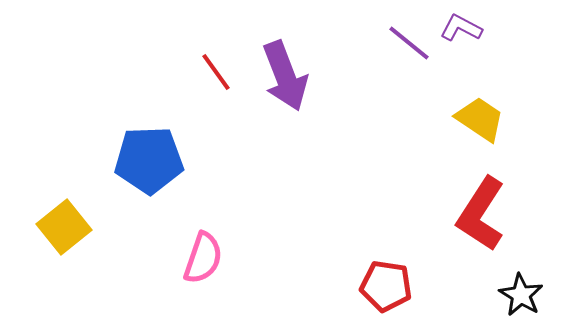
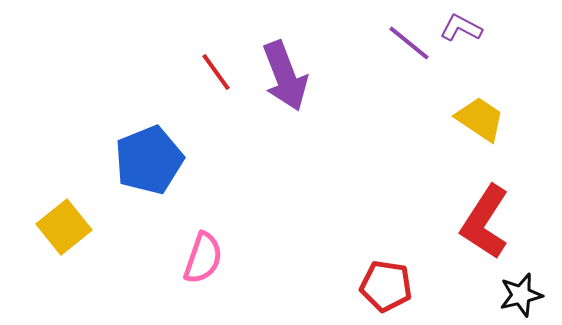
blue pentagon: rotated 20 degrees counterclockwise
red L-shape: moved 4 px right, 8 px down
black star: rotated 27 degrees clockwise
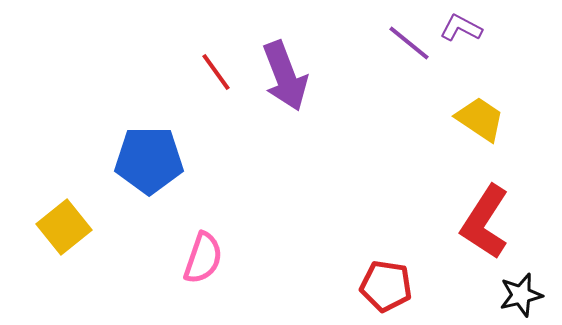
blue pentagon: rotated 22 degrees clockwise
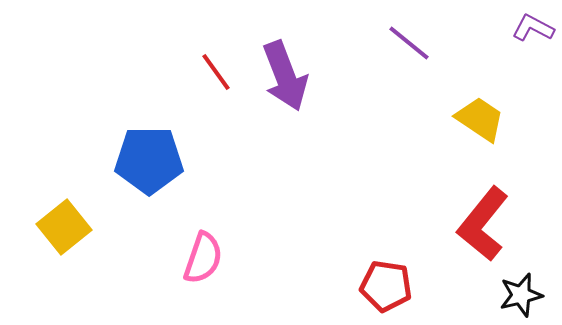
purple L-shape: moved 72 px right
red L-shape: moved 2 px left, 2 px down; rotated 6 degrees clockwise
